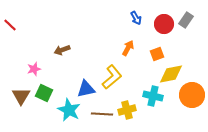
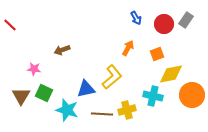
pink star: rotated 24 degrees clockwise
cyan star: moved 2 px left; rotated 10 degrees counterclockwise
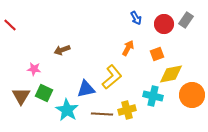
cyan star: rotated 15 degrees clockwise
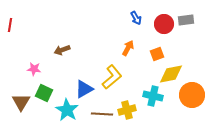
gray rectangle: rotated 49 degrees clockwise
red line: rotated 56 degrees clockwise
blue triangle: moved 2 px left; rotated 18 degrees counterclockwise
brown triangle: moved 6 px down
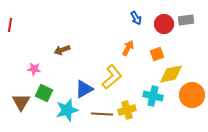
cyan star: rotated 25 degrees clockwise
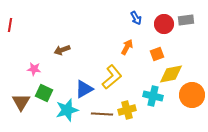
orange arrow: moved 1 px left, 1 px up
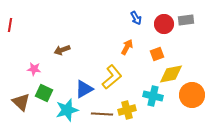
brown triangle: rotated 18 degrees counterclockwise
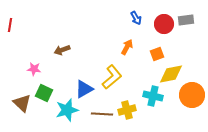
brown triangle: moved 1 px right, 1 px down
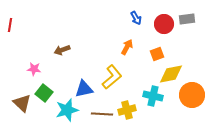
gray rectangle: moved 1 px right, 1 px up
blue triangle: rotated 18 degrees clockwise
green square: rotated 12 degrees clockwise
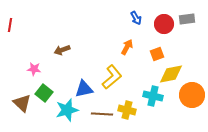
yellow cross: rotated 30 degrees clockwise
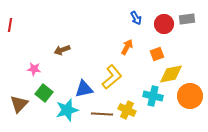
orange circle: moved 2 px left, 1 px down
brown triangle: moved 3 px left, 1 px down; rotated 30 degrees clockwise
yellow cross: rotated 12 degrees clockwise
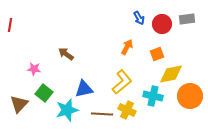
blue arrow: moved 3 px right
red circle: moved 2 px left
brown arrow: moved 4 px right, 4 px down; rotated 56 degrees clockwise
yellow L-shape: moved 10 px right, 5 px down
